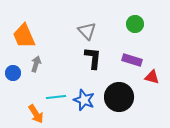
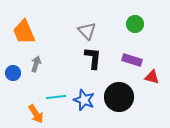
orange trapezoid: moved 4 px up
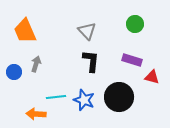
orange trapezoid: moved 1 px right, 1 px up
black L-shape: moved 2 px left, 3 px down
blue circle: moved 1 px right, 1 px up
orange arrow: rotated 126 degrees clockwise
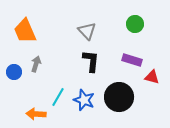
cyan line: moved 2 px right; rotated 54 degrees counterclockwise
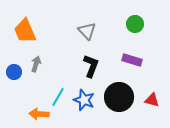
black L-shape: moved 5 px down; rotated 15 degrees clockwise
red triangle: moved 23 px down
orange arrow: moved 3 px right
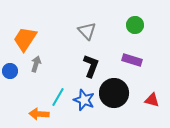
green circle: moved 1 px down
orange trapezoid: moved 8 px down; rotated 56 degrees clockwise
blue circle: moved 4 px left, 1 px up
black circle: moved 5 px left, 4 px up
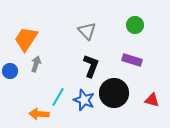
orange trapezoid: moved 1 px right
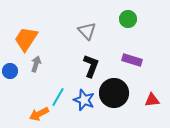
green circle: moved 7 px left, 6 px up
red triangle: rotated 21 degrees counterclockwise
orange arrow: rotated 30 degrees counterclockwise
